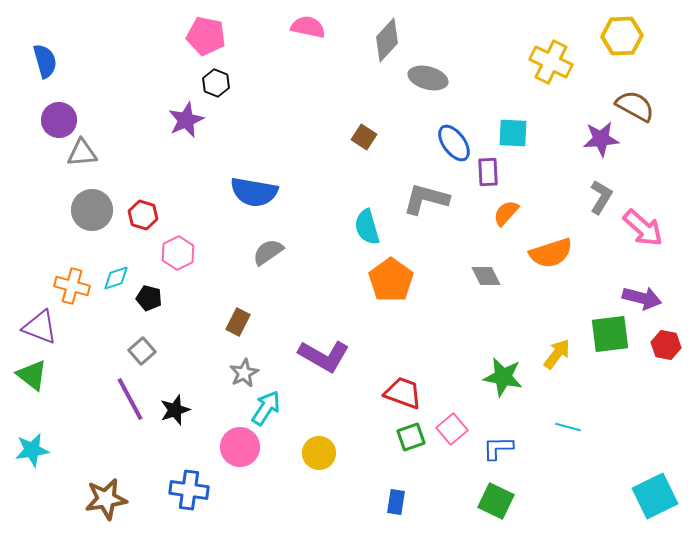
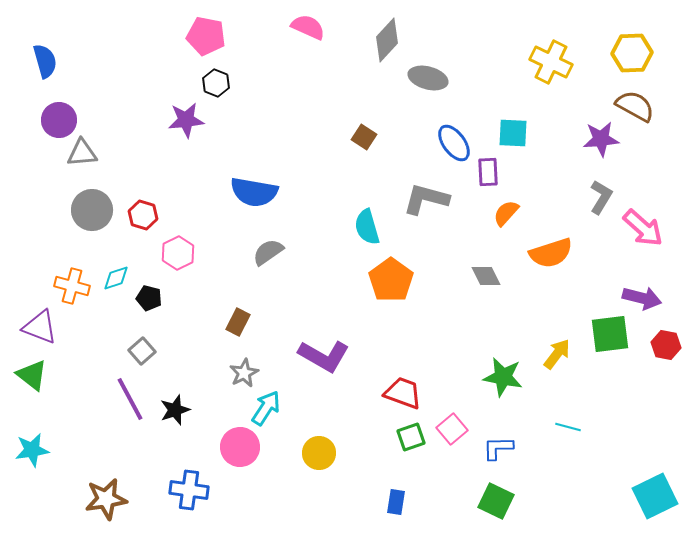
pink semicircle at (308, 27): rotated 12 degrees clockwise
yellow hexagon at (622, 36): moved 10 px right, 17 px down
purple star at (186, 120): rotated 18 degrees clockwise
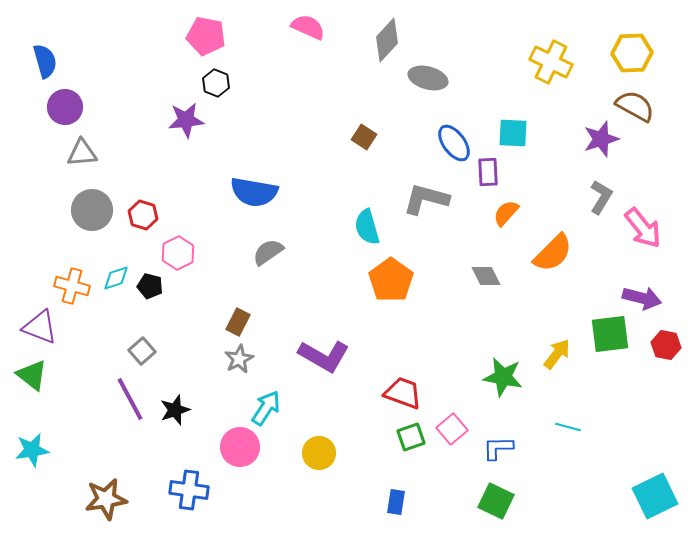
purple circle at (59, 120): moved 6 px right, 13 px up
purple star at (601, 139): rotated 12 degrees counterclockwise
pink arrow at (643, 228): rotated 9 degrees clockwise
orange semicircle at (551, 253): moved 2 px right; rotated 27 degrees counterclockwise
black pentagon at (149, 298): moved 1 px right, 12 px up
gray star at (244, 373): moved 5 px left, 14 px up
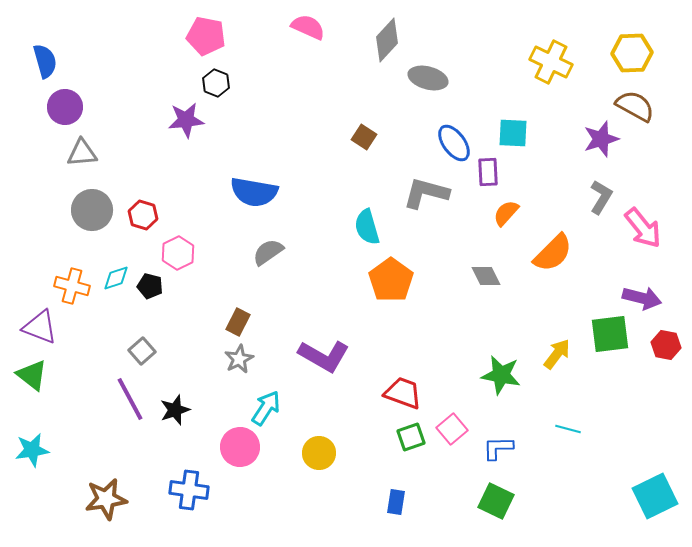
gray L-shape at (426, 199): moved 6 px up
green star at (503, 377): moved 2 px left, 2 px up
cyan line at (568, 427): moved 2 px down
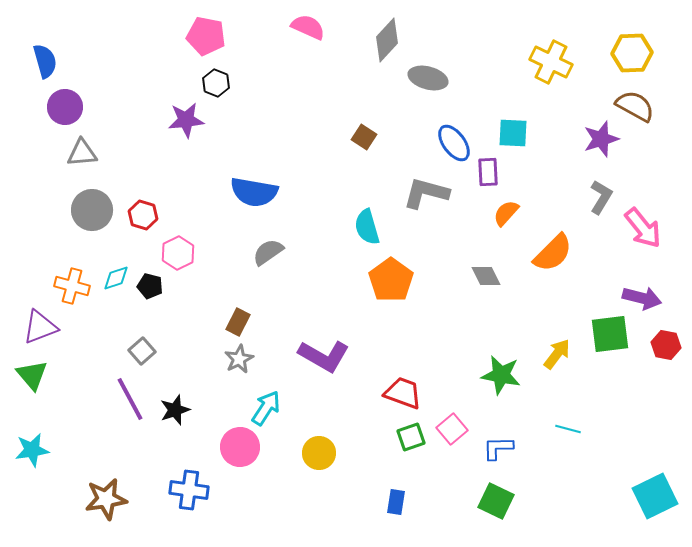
purple triangle at (40, 327): rotated 42 degrees counterclockwise
green triangle at (32, 375): rotated 12 degrees clockwise
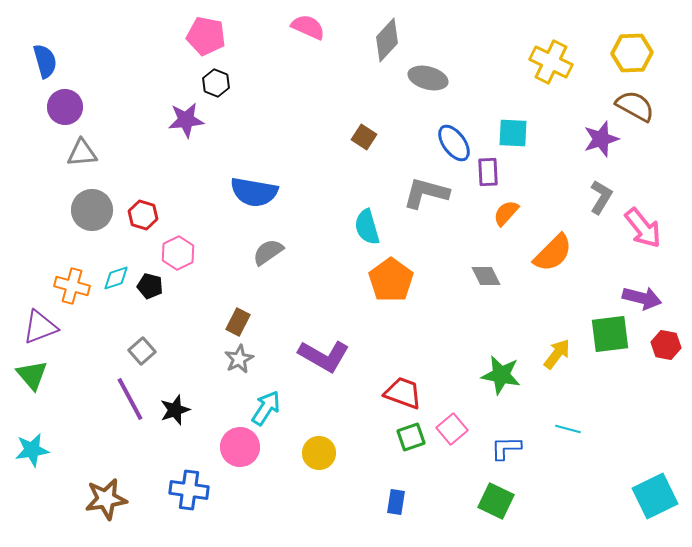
blue L-shape at (498, 448): moved 8 px right
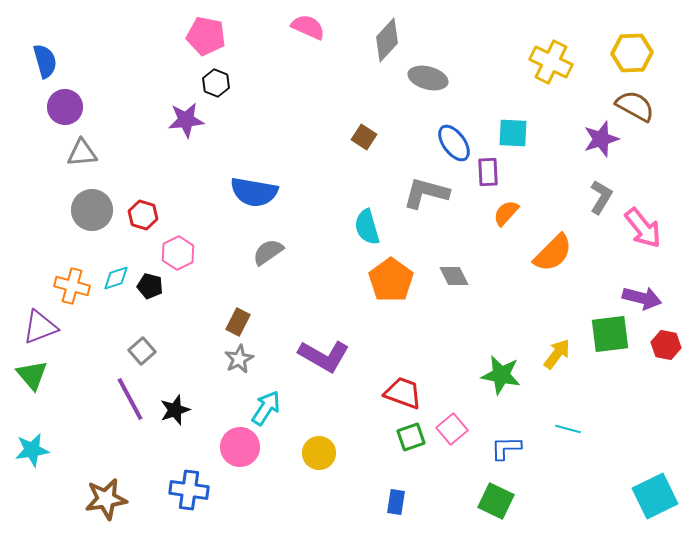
gray diamond at (486, 276): moved 32 px left
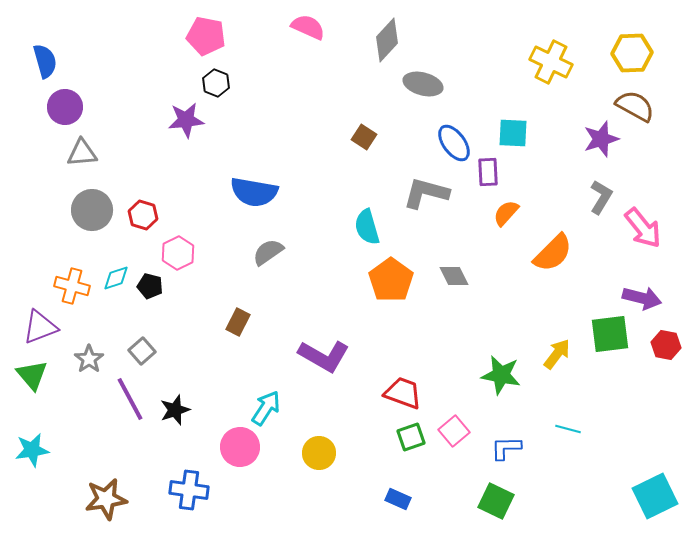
gray ellipse at (428, 78): moved 5 px left, 6 px down
gray star at (239, 359): moved 150 px left; rotated 8 degrees counterclockwise
pink square at (452, 429): moved 2 px right, 2 px down
blue rectangle at (396, 502): moved 2 px right, 3 px up; rotated 75 degrees counterclockwise
